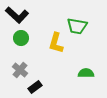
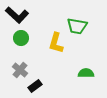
black rectangle: moved 1 px up
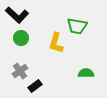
gray cross: moved 1 px down; rotated 14 degrees clockwise
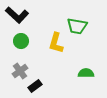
green circle: moved 3 px down
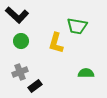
gray cross: moved 1 px down; rotated 14 degrees clockwise
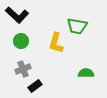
gray cross: moved 3 px right, 3 px up
